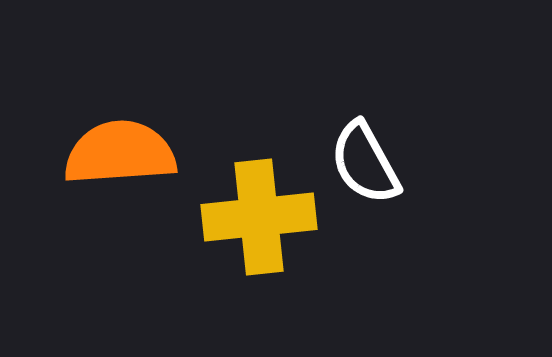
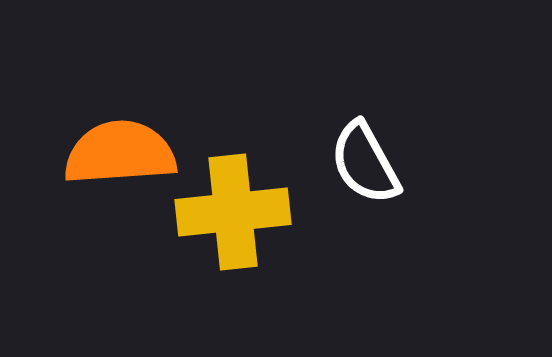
yellow cross: moved 26 px left, 5 px up
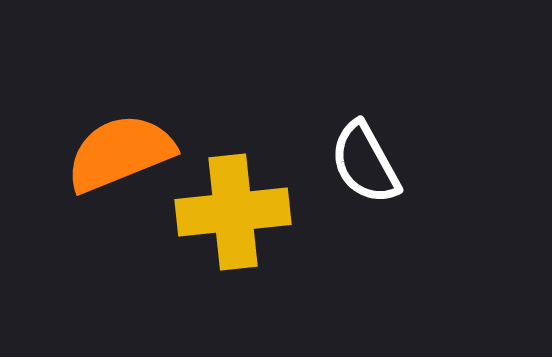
orange semicircle: rotated 18 degrees counterclockwise
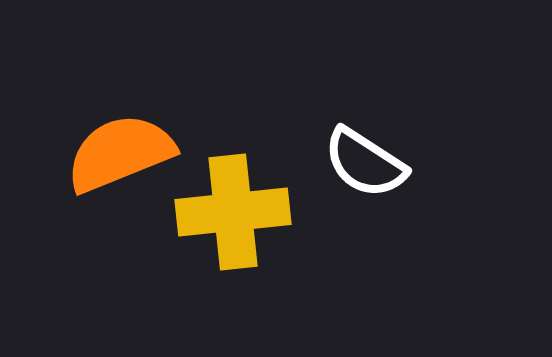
white semicircle: rotated 28 degrees counterclockwise
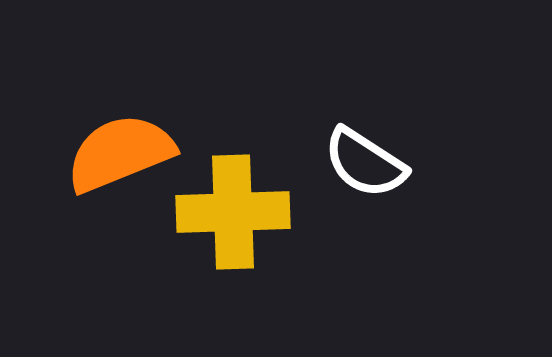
yellow cross: rotated 4 degrees clockwise
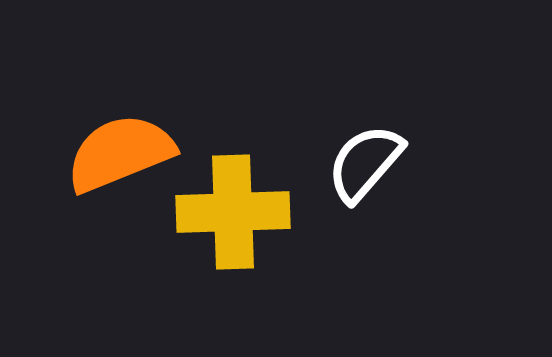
white semicircle: rotated 98 degrees clockwise
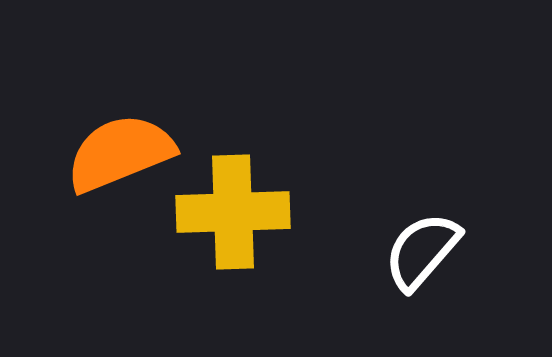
white semicircle: moved 57 px right, 88 px down
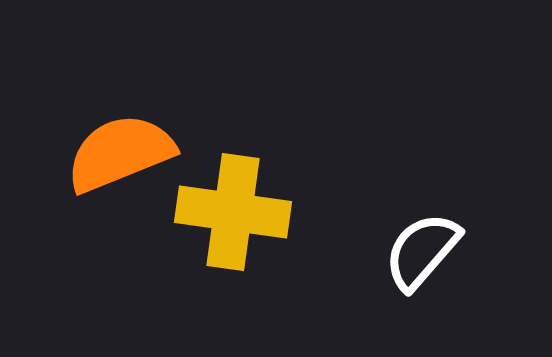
yellow cross: rotated 10 degrees clockwise
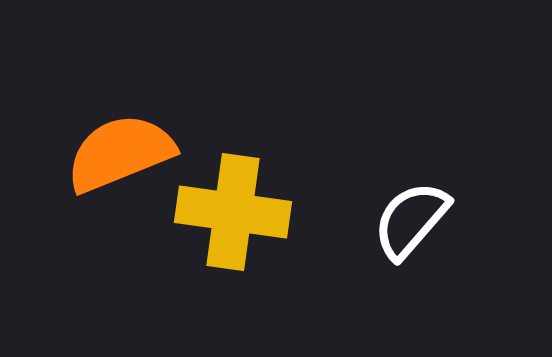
white semicircle: moved 11 px left, 31 px up
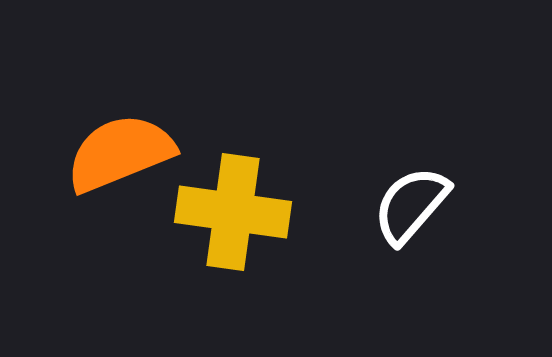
white semicircle: moved 15 px up
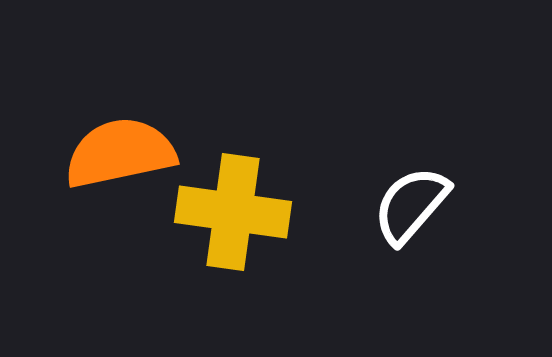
orange semicircle: rotated 10 degrees clockwise
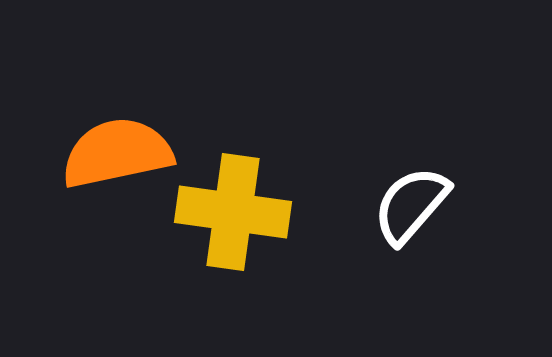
orange semicircle: moved 3 px left
